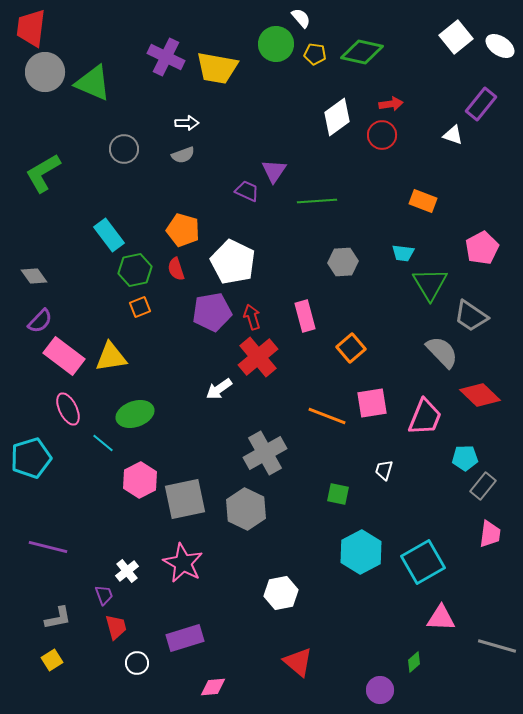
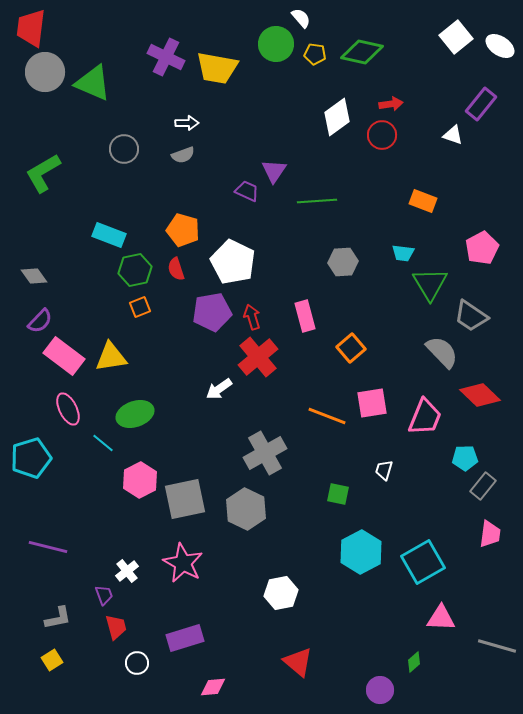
cyan rectangle at (109, 235): rotated 32 degrees counterclockwise
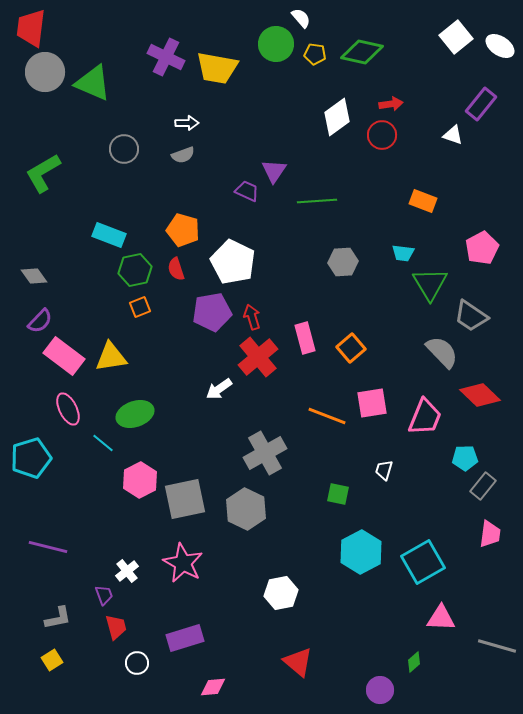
pink rectangle at (305, 316): moved 22 px down
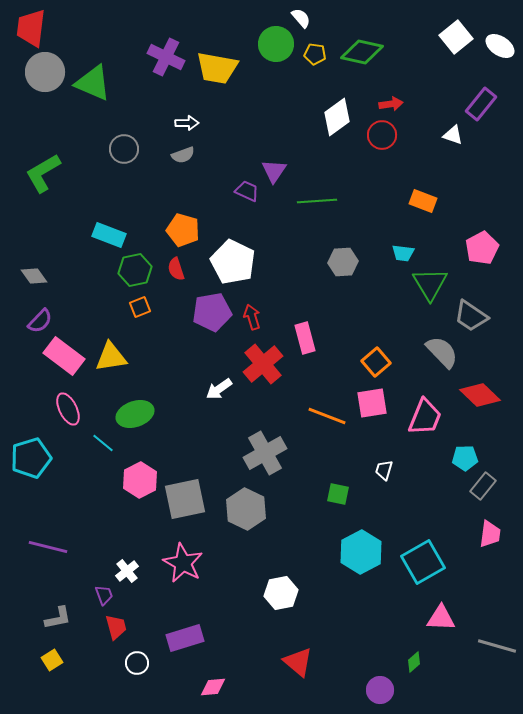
orange square at (351, 348): moved 25 px right, 14 px down
red cross at (258, 357): moved 5 px right, 7 px down
